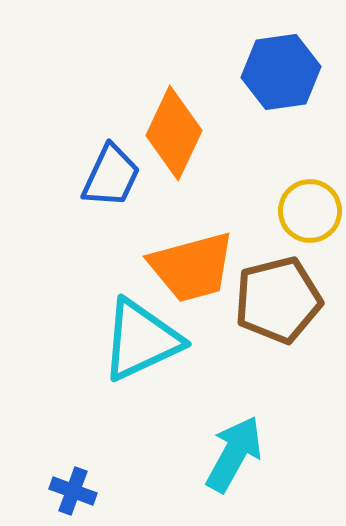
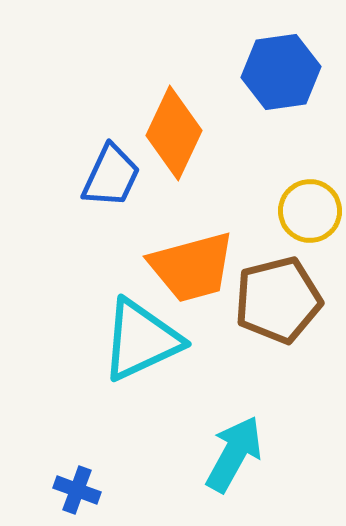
blue cross: moved 4 px right, 1 px up
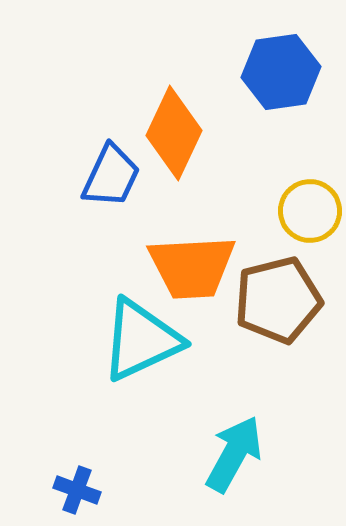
orange trapezoid: rotated 12 degrees clockwise
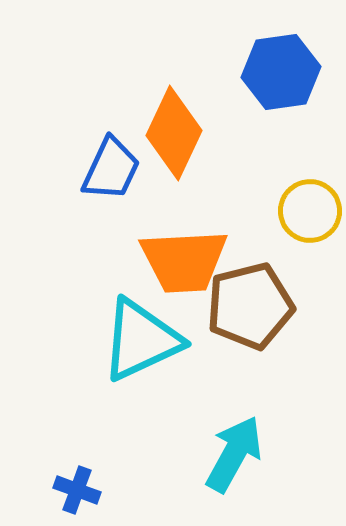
blue trapezoid: moved 7 px up
orange trapezoid: moved 8 px left, 6 px up
brown pentagon: moved 28 px left, 6 px down
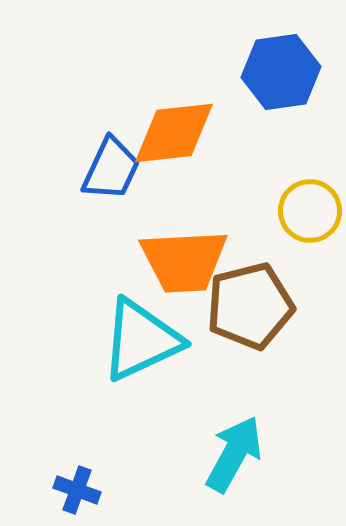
orange diamond: rotated 58 degrees clockwise
